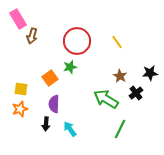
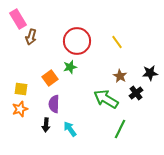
brown arrow: moved 1 px left, 1 px down
black arrow: moved 1 px down
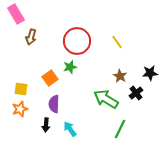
pink rectangle: moved 2 px left, 5 px up
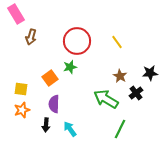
orange star: moved 2 px right, 1 px down
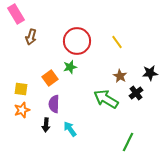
green line: moved 8 px right, 13 px down
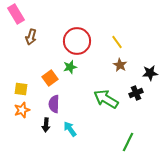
brown star: moved 11 px up
black cross: rotated 16 degrees clockwise
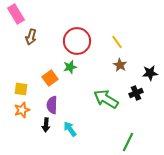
purple semicircle: moved 2 px left, 1 px down
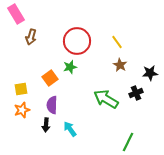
yellow square: rotated 16 degrees counterclockwise
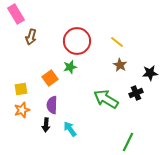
yellow line: rotated 16 degrees counterclockwise
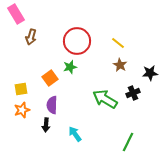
yellow line: moved 1 px right, 1 px down
black cross: moved 3 px left
green arrow: moved 1 px left
cyan arrow: moved 5 px right, 5 px down
